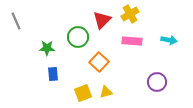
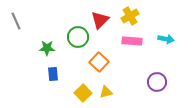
yellow cross: moved 2 px down
red triangle: moved 2 px left
cyan arrow: moved 3 px left, 1 px up
yellow square: rotated 24 degrees counterclockwise
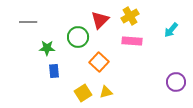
gray line: moved 12 px right, 1 px down; rotated 66 degrees counterclockwise
cyan arrow: moved 5 px right, 9 px up; rotated 119 degrees clockwise
blue rectangle: moved 1 px right, 3 px up
purple circle: moved 19 px right
yellow square: rotated 12 degrees clockwise
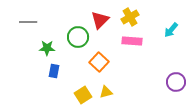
yellow cross: moved 1 px down
blue rectangle: rotated 16 degrees clockwise
yellow square: moved 2 px down
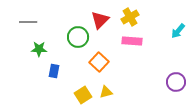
cyan arrow: moved 7 px right, 1 px down
green star: moved 8 px left, 1 px down
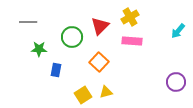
red triangle: moved 6 px down
green circle: moved 6 px left
blue rectangle: moved 2 px right, 1 px up
